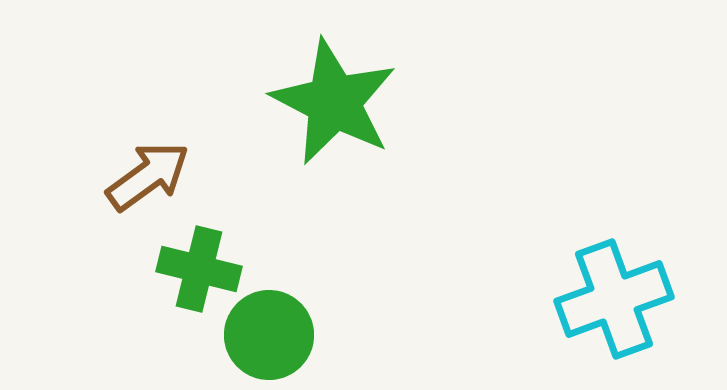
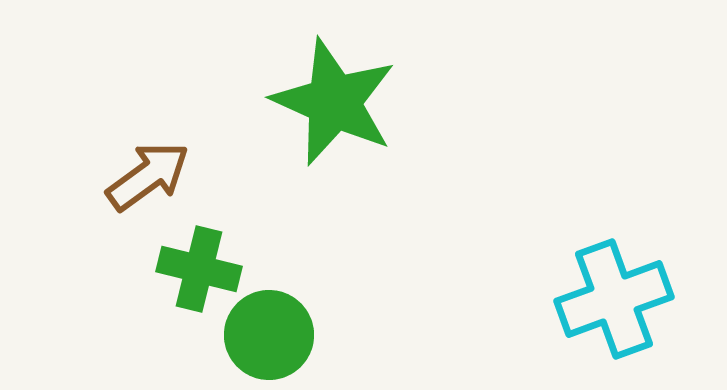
green star: rotated 3 degrees counterclockwise
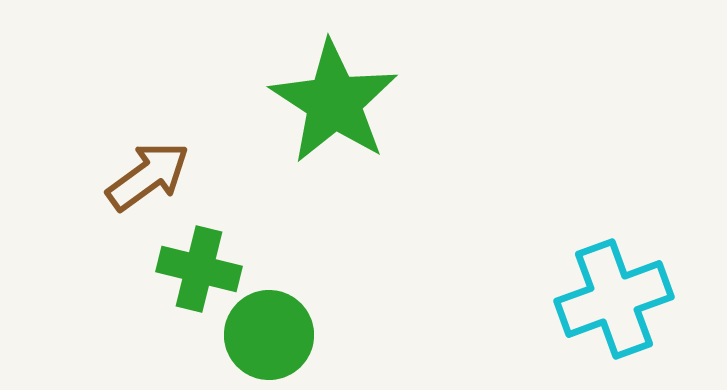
green star: rotated 9 degrees clockwise
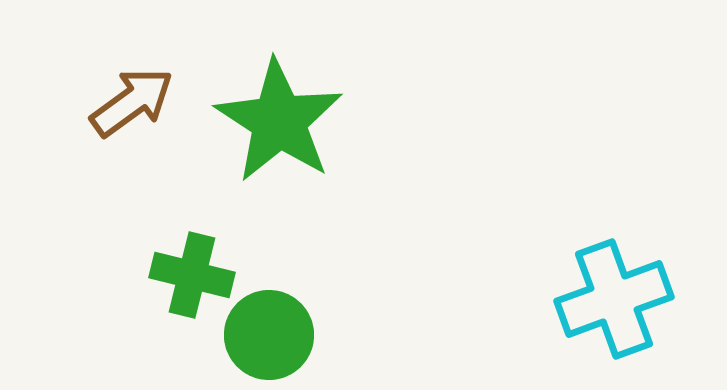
green star: moved 55 px left, 19 px down
brown arrow: moved 16 px left, 74 px up
green cross: moved 7 px left, 6 px down
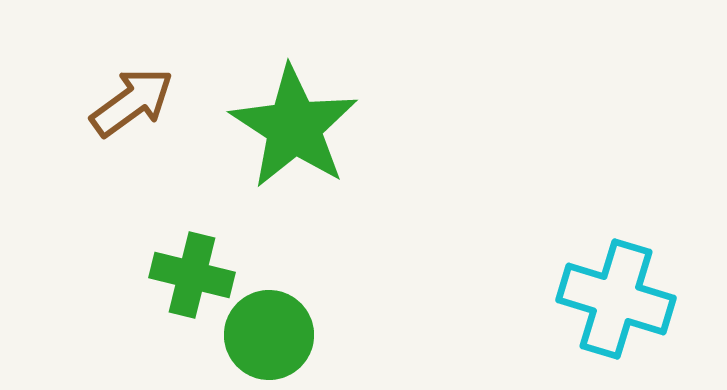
green star: moved 15 px right, 6 px down
cyan cross: moved 2 px right; rotated 37 degrees clockwise
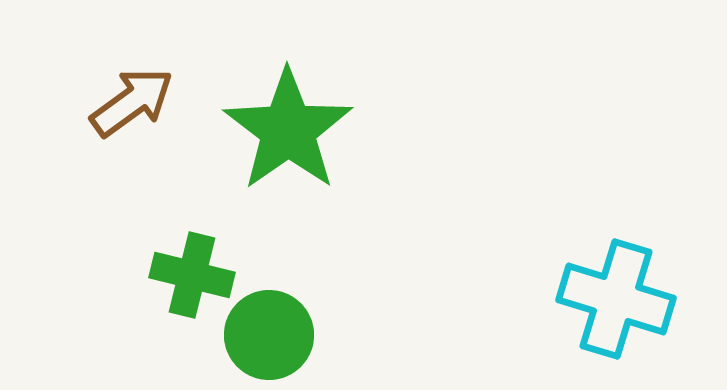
green star: moved 6 px left, 3 px down; rotated 4 degrees clockwise
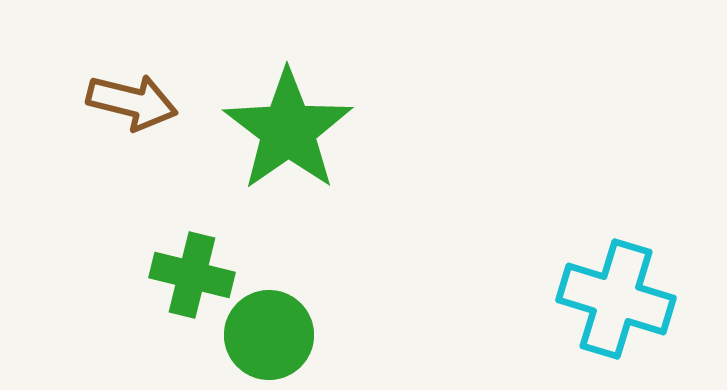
brown arrow: rotated 50 degrees clockwise
